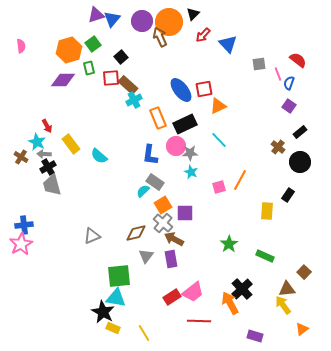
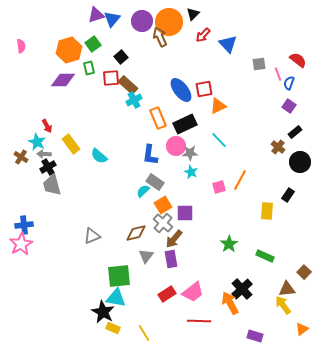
black rectangle at (300, 132): moved 5 px left
brown arrow at (174, 239): rotated 78 degrees counterclockwise
red rectangle at (172, 297): moved 5 px left, 3 px up
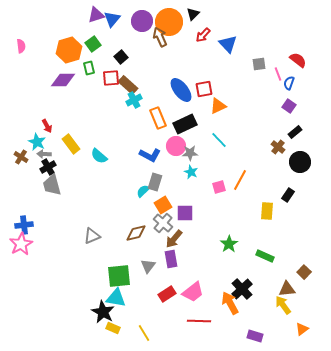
blue L-shape at (150, 155): rotated 70 degrees counterclockwise
gray rectangle at (155, 182): rotated 72 degrees clockwise
gray triangle at (146, 256): moved 2 px right, 10 px down
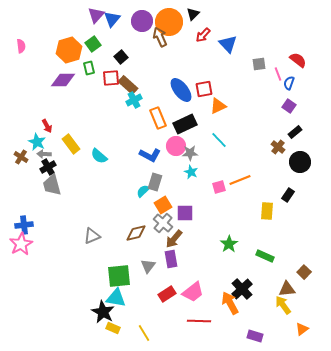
purple triangle at (96, 15): rotated 30 degrees counterclockwise
orange line at (240, 180): rotated 40 degrees clockwise
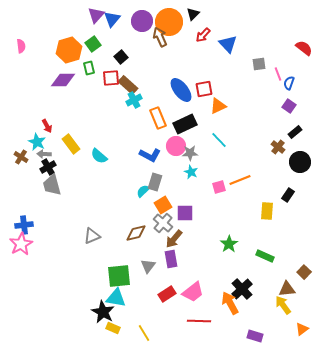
red semicircle at (298, 60): moved 6 px right, 12 px up
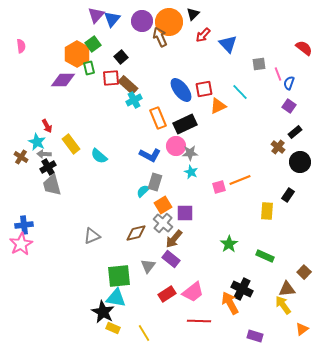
orange hexagon at (69, 50): moved 8 px right, 4 px down; rotated 15 degrees counterclockwise
cyan line at (219, 140): moved 21 px right, 48 px up
purple rectangle at (171, 259): rotated 42 degrees counterclockwise
black cross at (242, 289): rotated 20 degrees counterclockwise
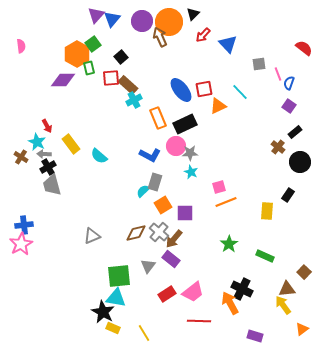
orange line at (240, 180): moved 14 px left, 22 px down
gray cross at (163, 223): moved 4 px left, 9 px down
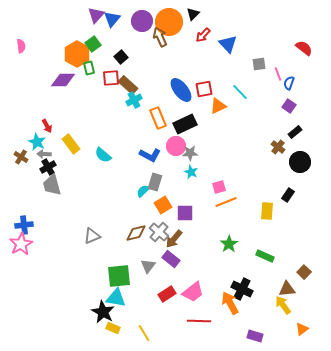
cyan semicircle at (99, 156): moved 4 px right, 1 px up
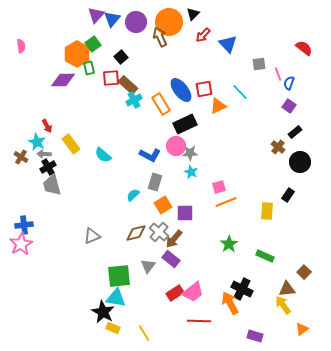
purple circle at (142, 21): moved 6 px left, 1 px down
orange rectangle at (158, 118): moved 3 px right, 14 px up; rotated 10 degrees counterclockwise
cyan semicircle at (143, 191): moved 10 px left, 4 px down
red rectangle at (167, 294): moved 8 px right, 1 px up
